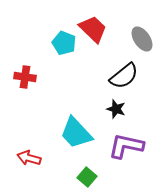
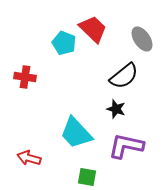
green square: rotated 30 degrees counterclockwise
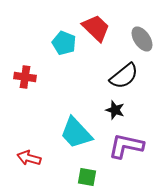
red trapezoid: moved 3 px right, 1 px up
black star: moved 1 px left, 1 px down
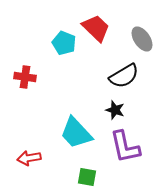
black semicircle: rotated 8 degrees clockwise
purple L-shape: moved 1 px left, 1 px down; rotated 114 degrees counterclockwise
red arrow: rotated 25 degrees counterclockwise
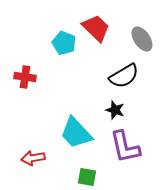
red arrow: moved 4 px right
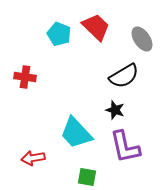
red trapezoid: moved 1 px up
cyan pentagon: moved 5 px left, 9 px up
